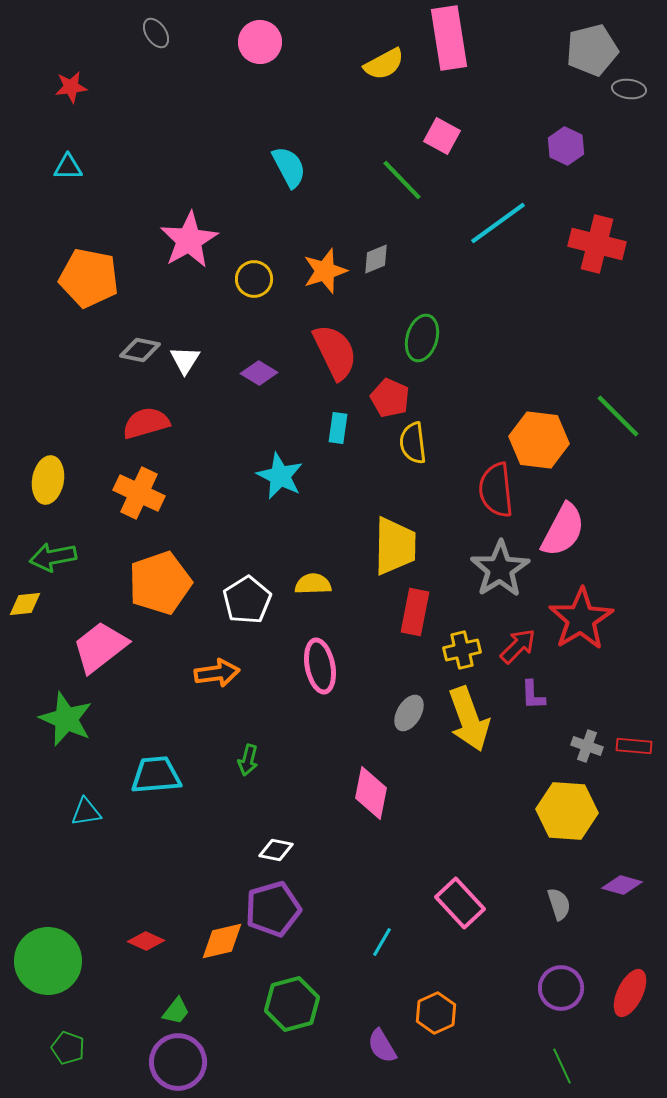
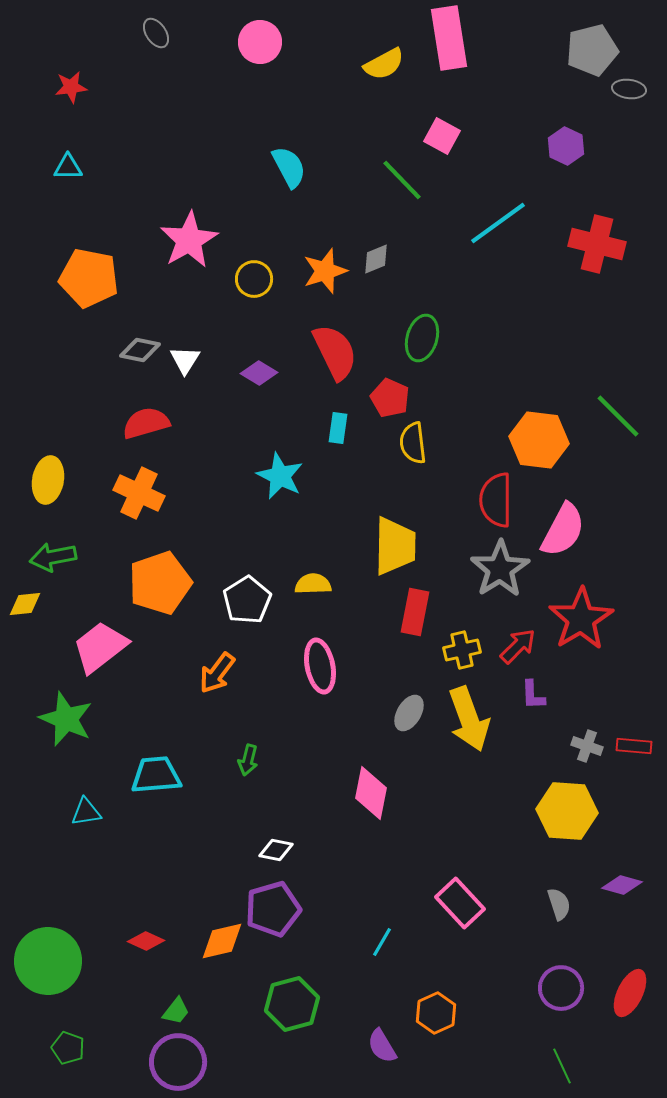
red semicircle at (496, 490): moved 10 px down; rotated 6 degrees clockwise
orange arrow at (217, 673): rotated 135 degrees clockwise
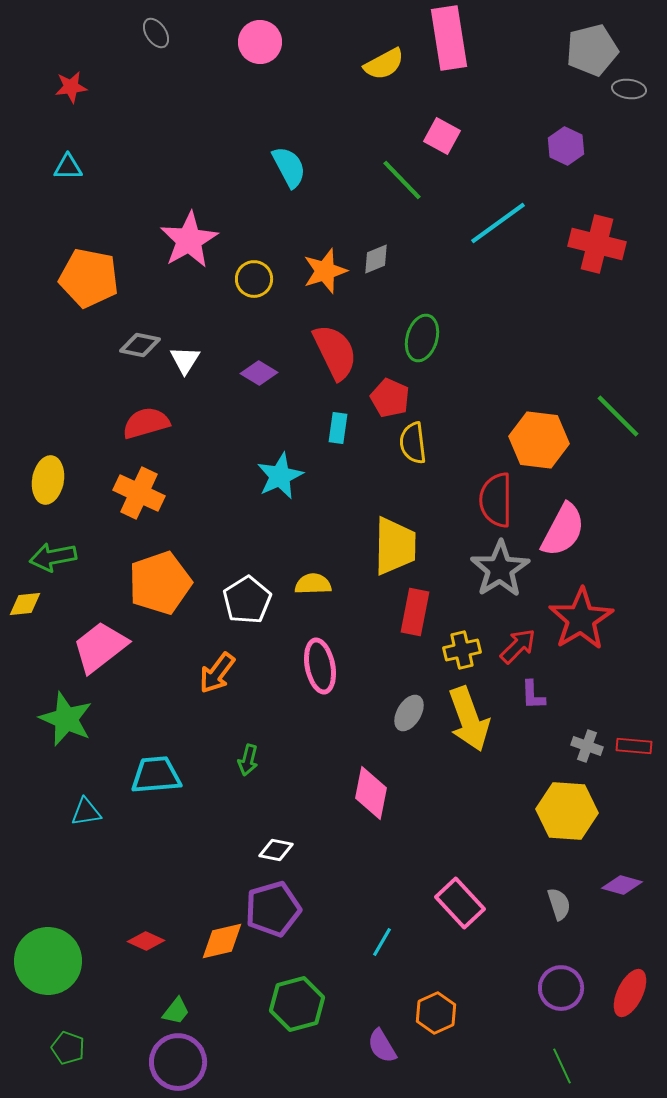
gray diamond at (140, 350): moved 5 px up
cyan star at (280, 476): rotated 21 degrees clockwise
green hexagon at (292, 1004): moved 5 px right
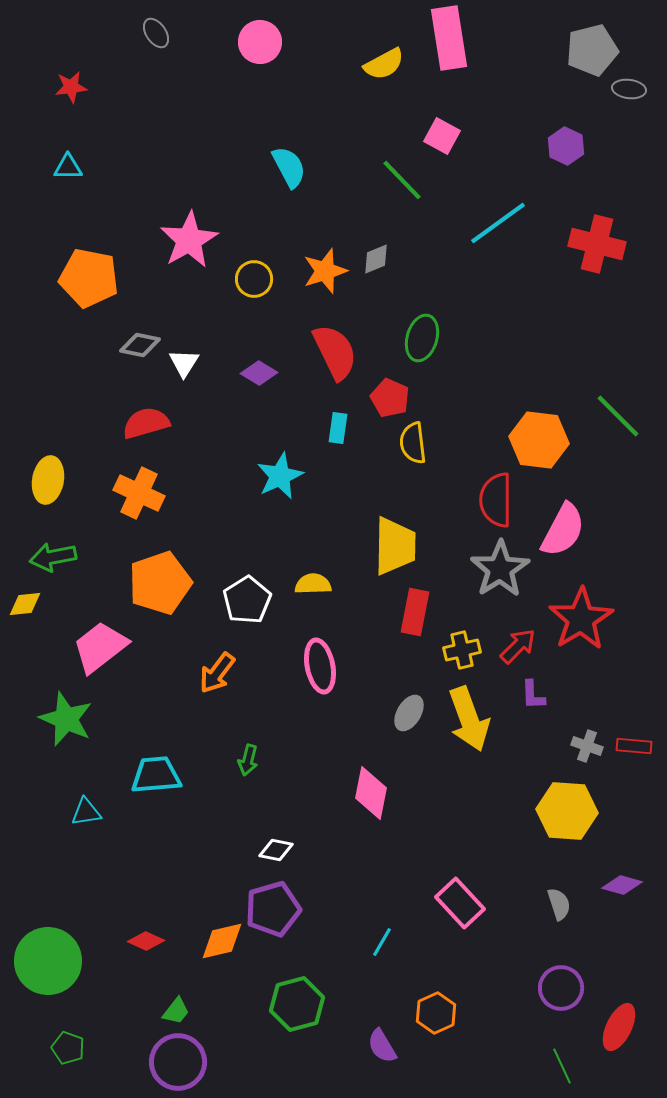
white triangle at (185, 360): moved 1 px left, 3 px down
red ellipse at (630, 993): moved 11 px left, 34 px down
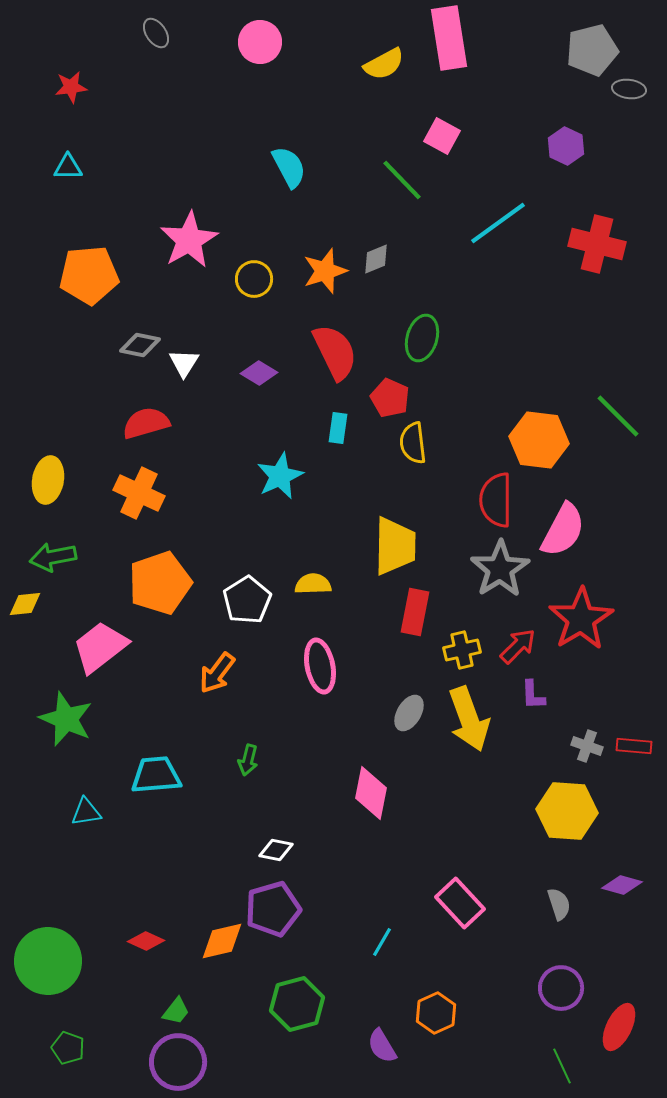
orange pentagon at (89, 278): moved 3 px up; rotated 16 degrees counterclockwise
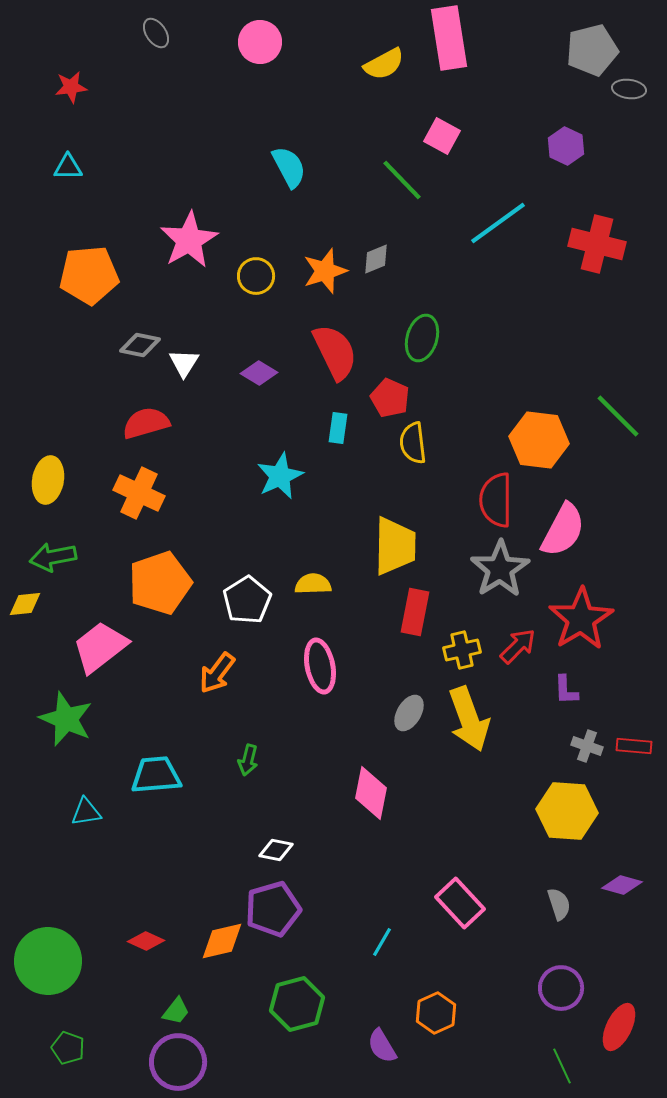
yellow circle at (254, 279): moved 2 px right, 3 px up
purple L-shape at (533, 695): moved 33 px right, 5 px up
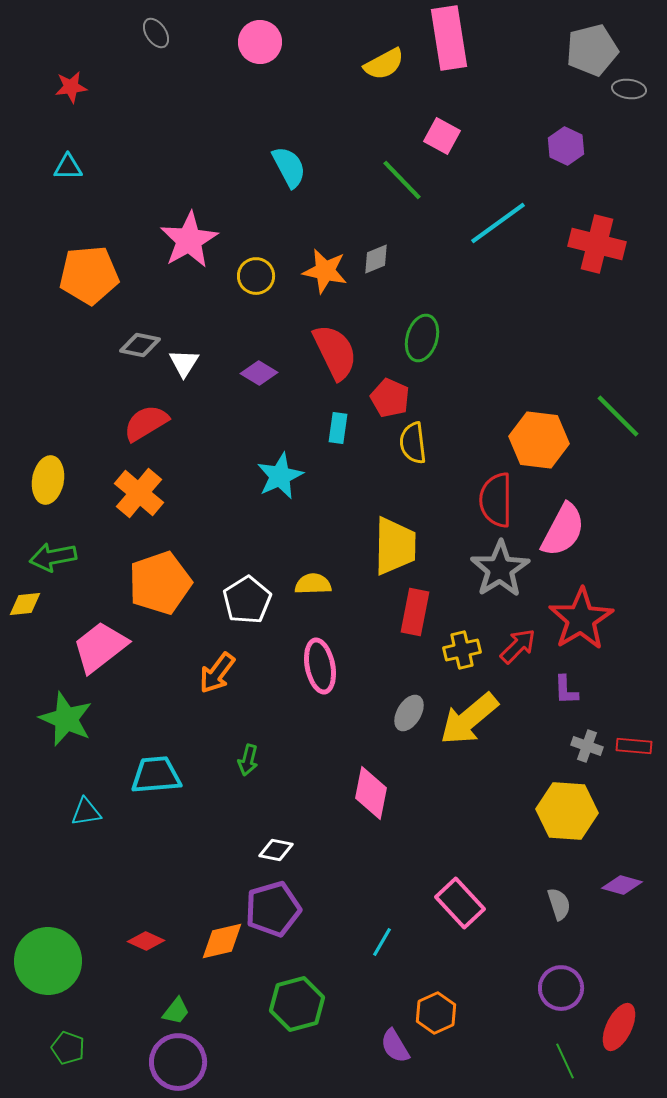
orange star at (325, 271): rotated 30 degrees clockwise
red semicircle at (146, 423): rotated 15 degrees counterclockwise
orange cross at (139, 493): rotated 15 degrees clockwise
yellow arrow at (469, 719): rotated 70 degrees clockwise
purple semicircle at (382, 1046): moved 13 px right
green line at (562, 1066): moved 3 px right, 5 px up
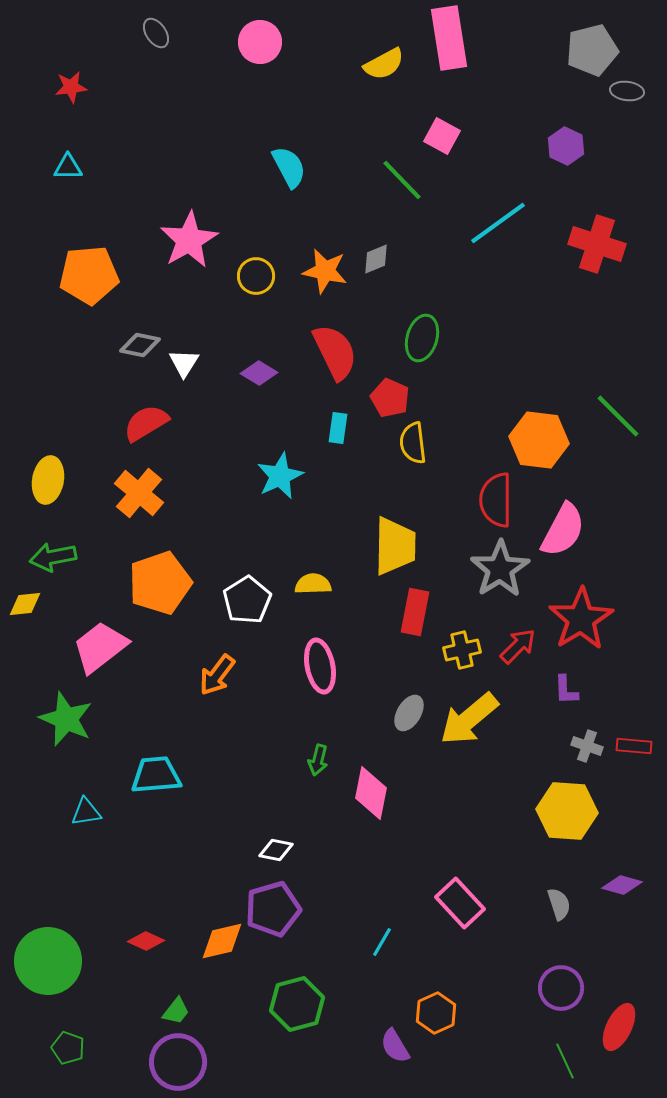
gray ellipse at (629, 89): moved 2 px left, 2 px down
red cross at (597, 244): rotated 4 degrees clockwise
orange arrow at (217, 673): moved 2 px down
green arrow at (248, 760): moved 70 px right
